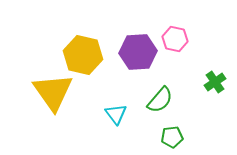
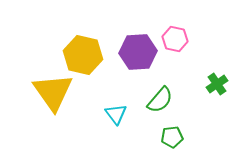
green cross: moved 2 px right, 2 px down
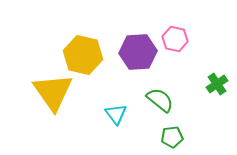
green semicircle: rotated 92 degrees counterclockwise
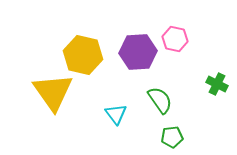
green cross: rotated 30 degrees counterclockwise
green semicircle: rotated 16 degrees clockwise
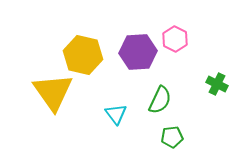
pink hexagon: rotated 15 degrees clockwise
green semicircle: rotated 60 degrees clockwise
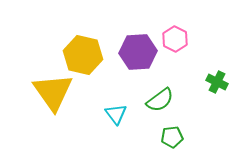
green cross: moved 2 px up
green semicircle: rotated 28 degrees clockwise
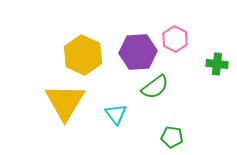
yellow hexagon: rotated 12 degrees clockwise
green cross: moved 18 px up; rotated 20 degrees counterclockwise
yellow triangle: moved 12 px right, 10 px down; rotated 6 degrees clockwise
green semicircle: moved 5 px left, 13 px up
green pentagon: rotated 15 degrees clockwise
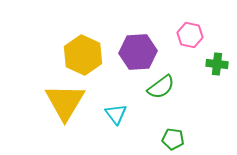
pink hexagon: moved 15 px right, 4 px up; rotated 15 degrees counterclockwise
green semicircle: moved 6 px right
green pentagon: moved 1 px right, 2 px down
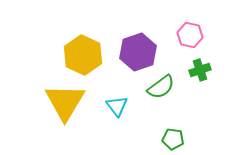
purple hexagon: rotated 15 degrees counterclockwise
green cross: moved 17 px left, 6 px down; rotated 25 degrees counterclockwise
cyan triangle: moved 1 px right, 8 px up
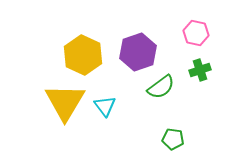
pink hexagon: moved 6 px right, 2 px up
cyan triangle: moved 12 px left
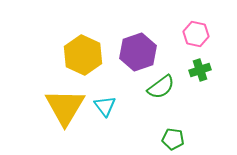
pink hexagon: moved 1 px down
yellow triangle: moved 5 px down
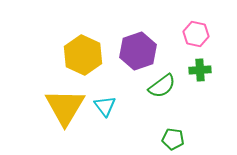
purple hexagon: moved 1 px up
green cross: rotated 15 degrees clockwise
green semicircle: moved 1 px right, 1 px up
